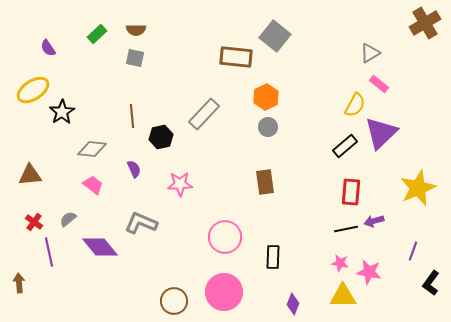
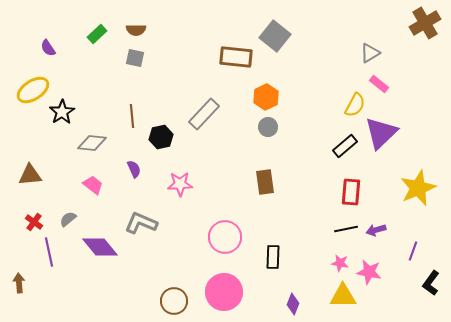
gray diamond at (92, 149): moved 6 px up
purple arrow at (374, 221): moved 2 px right, 9 px down
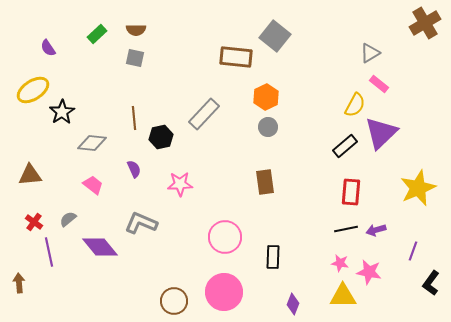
brown line at (132, 116): moved 2 px right, 2 px down
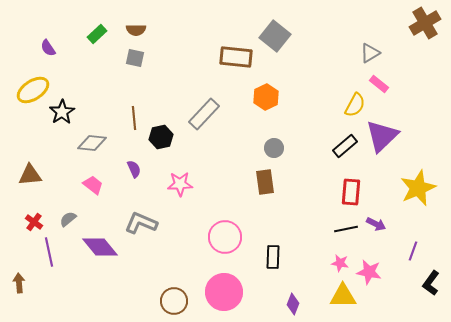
gray circle at (268, 127): moved 6 px right, 21 px down
purple triangle at (381, 133): moved 1 px right, 3 px down
purple arrow at (376, 230): moved 6 px up; rotated 138 degrees counterclockwise
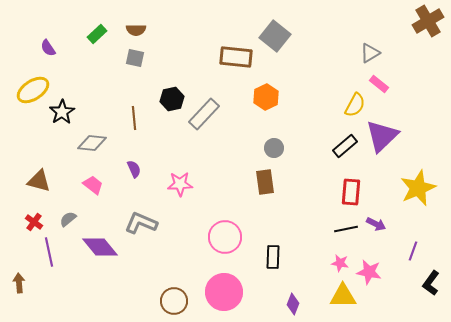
brown cross at (425, 23): moved 3 px right, 2 px up
black hexagon at (161, 137): moved 11 px right, 38 px up
brown triangle at (30, 175): moved 9 px right, 6 px down; rotated 20 degrees clockwise
